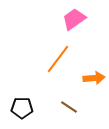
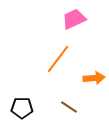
pink trapezoid: rotated 10 degrees clockwise
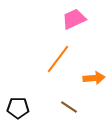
black pentagon: moved 4 px left
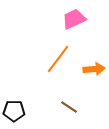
orange arrow: moved 9 px up
black pentagon: moved 4 px left, 3 px down
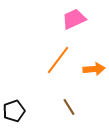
orange line: moved 1 px down
brown line: rotated 24 degrees clockwise
black pentagon: rotated 20 degrees counterclockwise
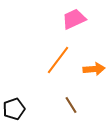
brown line: moved 2 px right, 2 px up
black pentagon: moved 2 px up
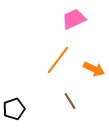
orange arrow: rotated 30 degrees clockwise
brown line: moved 1 px left, 4 px up
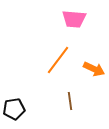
pink trapezoid: rotated 150 degrees counterclockwise
brown line: rotated 24 degrees clockwise
black pentagon: rotated 10 degrees clockwise
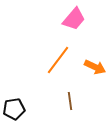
pink trapezoid: rotated 55 degrees counterclockwise
orange arrow: moved 1 px right, 2 px up
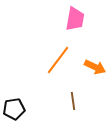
pink trapezoid: moved 1 px right; rotated 30 degrees counterclockwise
brown line: moved 3 px right
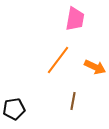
brown line: rotated 18 degrees clockwise
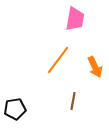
orange arrow: rotated 40 degrees clockwise
black pentagon: moved 1 px right
